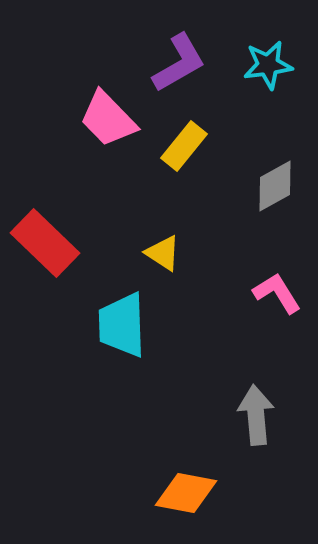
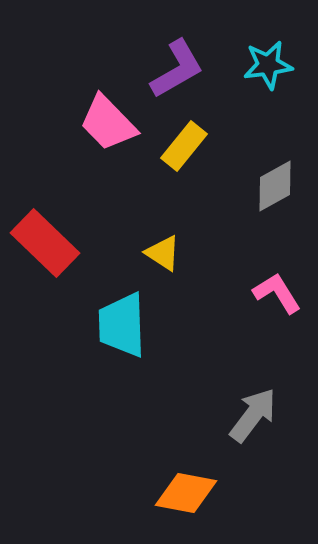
purple L-shape: moved 2 px left, 6 px down
pink trapezoid: moved 4 px down
gray arrow: moved 3 px left; rotated 42 degrees clockwise
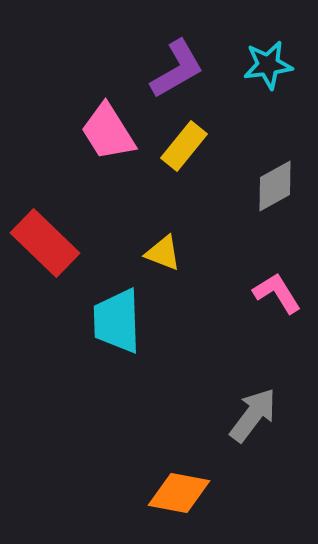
pink trapezoid: moved 9 px down; rotated 12 degrees clockwise
yellow triangle: rotated 12 degrees counterclockwise
cyan trapezoid: moved 5 px left, 4 px up
orange diamond: moved 7 px left
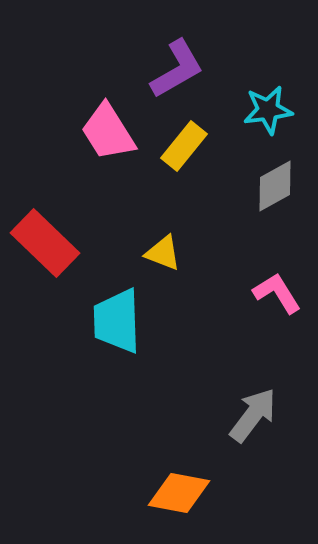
cyan star: moved 45 px down
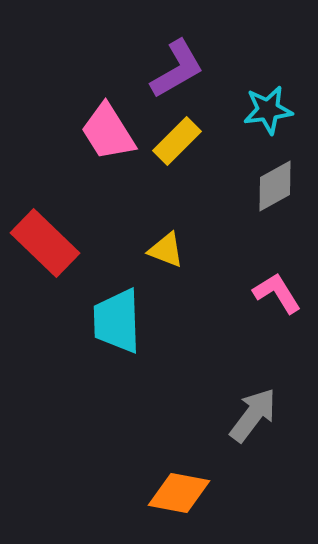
yellow rectangle: moved 7 px left, 5 px up; rotated 6 degrees clockwise
yellow triangle: moved 3 px right, 3 px up
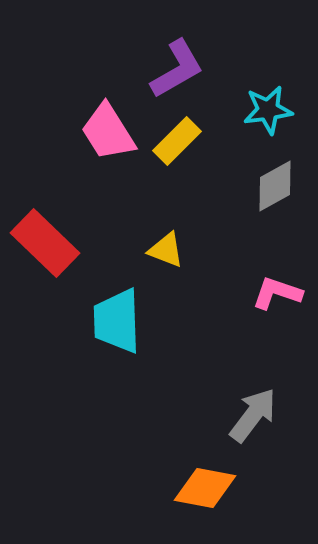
pink L-shape: rotated 39 degrees counterclockwise
orange diamond: moved 26 px right, 5 px up
